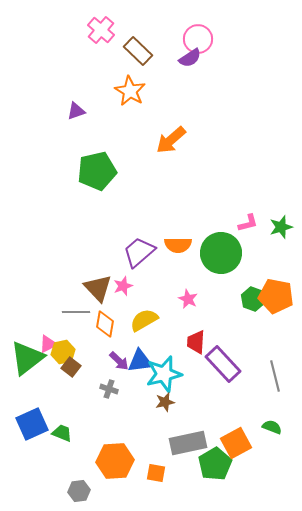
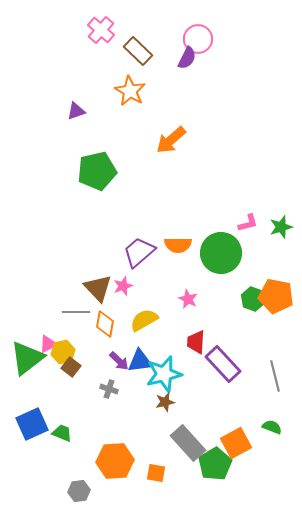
purple semicircle at (190, 58): moved 3 px left; rotated 30 degrees counterclockwise
gray rectangle at (188, 443): rotated 60 degrees clockwise
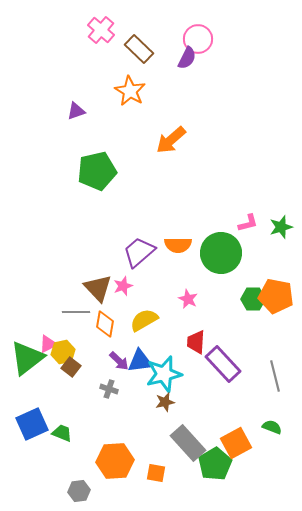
brown rectangle at (138, 51): moved 1 px right, 2 px up
green hexagon at (253, 299): rotated 20 degrees counterclockwise
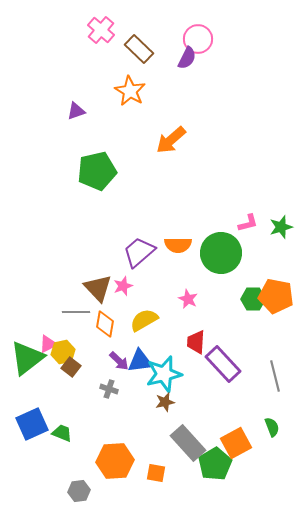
green semicircle at (272, 427): rotated 48 degrees clockwise
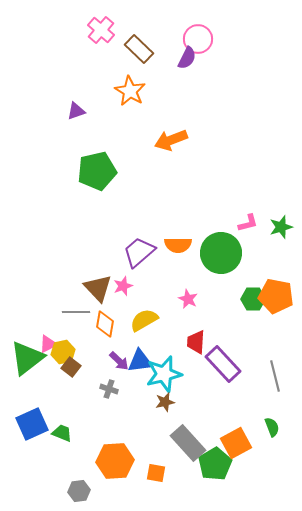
orange arrow at (171, 140): rotated 20 degrees clockwise
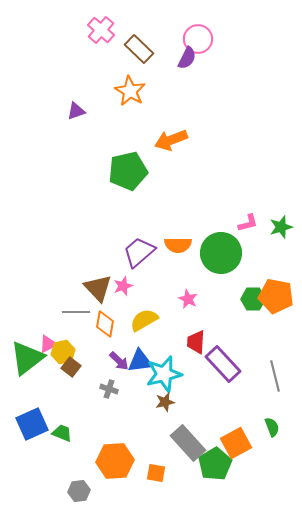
green pentagon at (97, 171): moved 31 px right
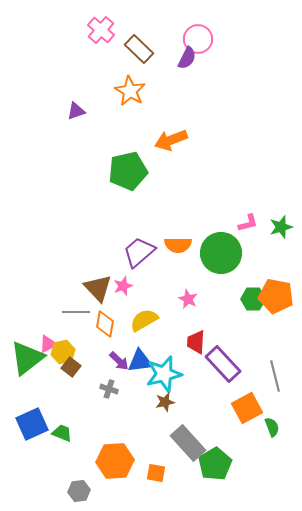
orange square at (236, 443): moved 11 px right, 35 px up
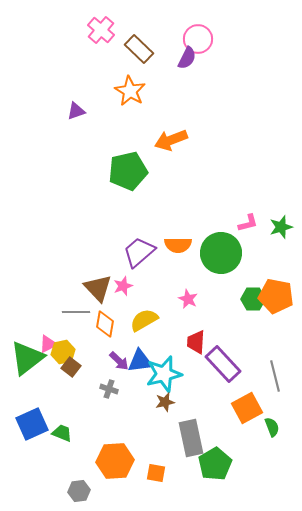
gray rectangle at (188, 443): moved 3 px right, 5 px up; rotated 30 degrees clockwise
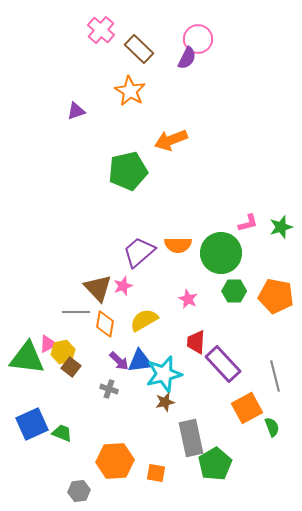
green hexagon at (253, 299): moved 19 px left, 8 px up
green triangle at (27, 358): rotated 45 degrees clockwise
